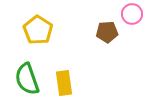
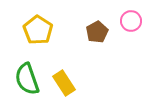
pink circle: moved 1 px left, 7 px down
brown pentagon: moved 10 px left; rotated 25 degrees counterclockwise
yellow rectangle: rotated 25 degrees counterclockwise
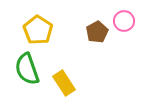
pink circle: moved 7 px left
green semicircle: moved 10 px up
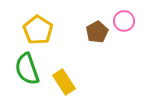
yellow rectangle: moved 1 px up
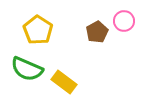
green semicircle: rotated 48 degrees counterclockwise
yellow rectangle: rotated 20 degrees counterclockwise
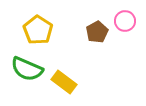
pink circle: moved 1 px right
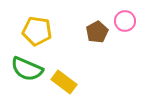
yellow pentagon: moved 1 px left, 1 px down; rotated 24 degrees counterclockwise
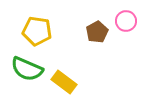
pink circle: moved 1 px right
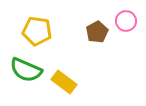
green semicircle: moved 1 px left, 1 px down
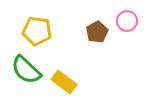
pink circle: moved 1 px right
green semicircle: rotated 20 degrees clockwise
